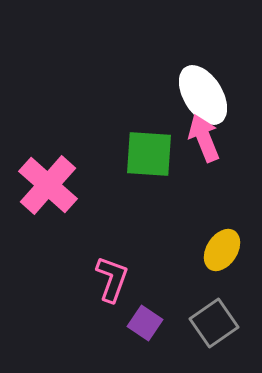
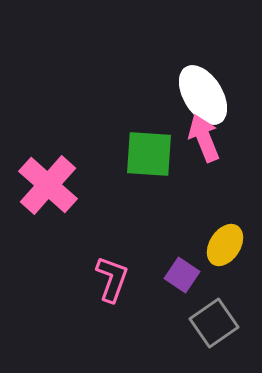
yellow ellipse: moved 3 px right, 5 px up
purple square: moved 37 px right, 48 px up
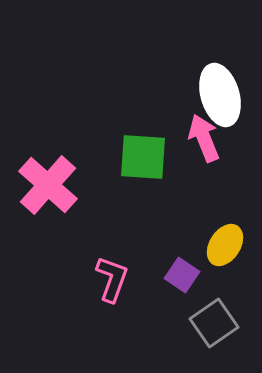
white ellipse: moved 17 px right; rotated 16 degrees clockwise
green square: moved 6 px left, 3 px down
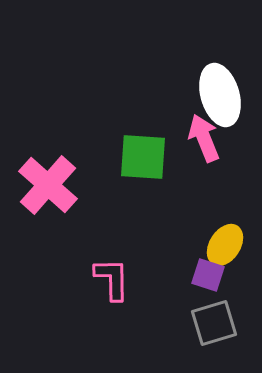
purple square: moved 26 px right; rotated 16 degrees counterclockwise
pink L-shape: rotated 21 degrees counterclockwise
gray square: rotated 18 degrees clockwise
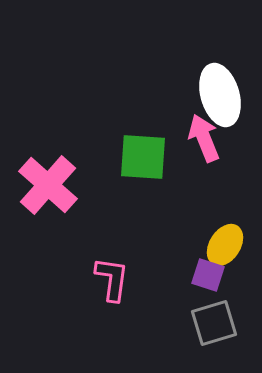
pink L-shape: rotated 9 degrees clockwise
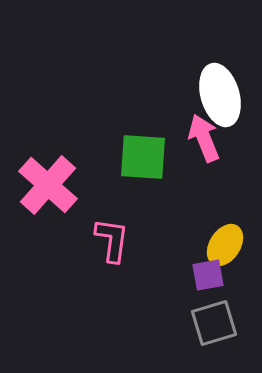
purple square: rotated 28 degrees counterclockwise
pink L-shape: moved 39 px up
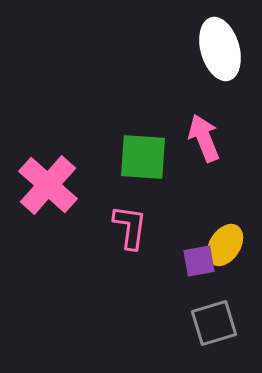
white ellipse: moved 46 px up
pink L-shape: moved 18 px right, 13 px up
purple square: moved 9 px left, 14 px up
